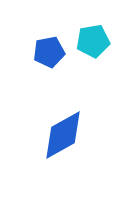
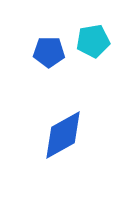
blue pentagon: rotated 12 degrees clockwise
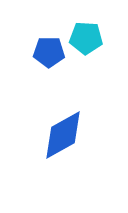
cyan pentagon: moved 7 px left, 3 px up; rotated 12 degrees clockwise
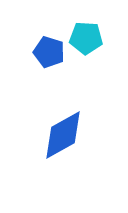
blue pentagon: rotated 16 degrees clockwise
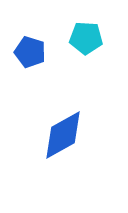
blue pentagon: moved 19 px left
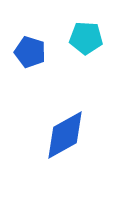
blue diamond: moved 2 px right
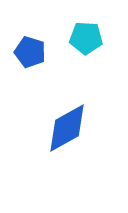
blue diamond: moved 2 px right, 7 px up
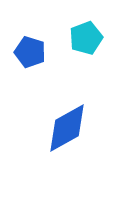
cyan pentagon: rotated 24 degrees counterclockwise
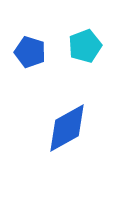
cyan pentagon: moved 1 px left, 8 px down
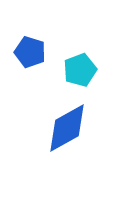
cyan pentagon: moved 5 px left, 24 px down
